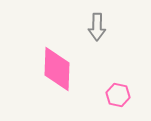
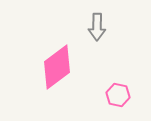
pink diamond: moved 2 px up; rotated 51 degrees clockwise
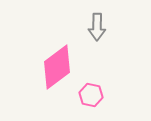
pink hexagon: moved 27 px left
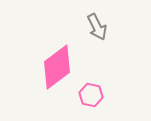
gray arrow: rotated 28 degrees counterclockwise
